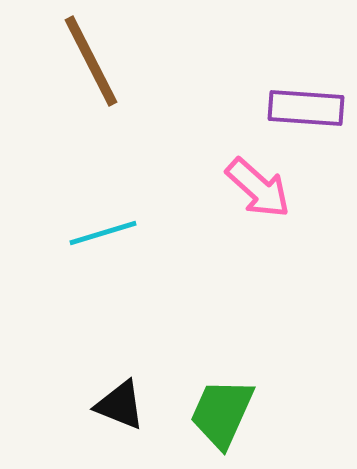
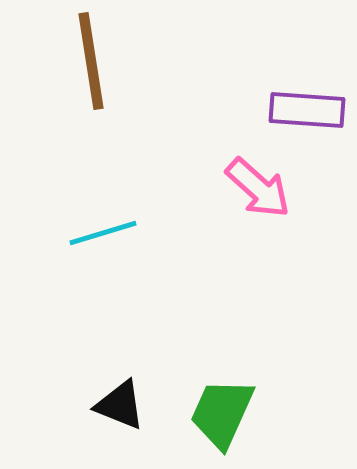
brown line: rotated 18 degrees clockwise
purple rectangle: moved 1 px right, 2 px down
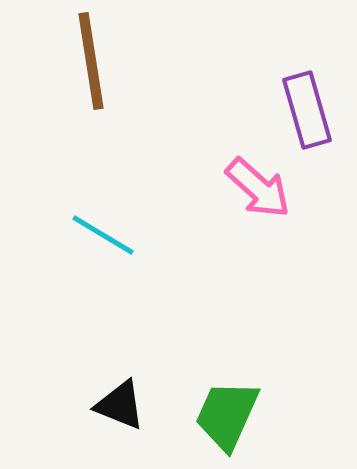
purple rectangle: rotated 70 degrees clockwise
cyan line: moved 2 px down; rotated 48 degrees clockwise
green trapezoid: moved 5 px right, 2 px down
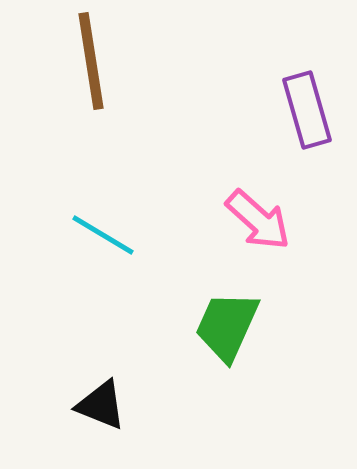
pink arrow: moved 32 px down
black triangle: moved 19 px left
green trapezoid: moved 89 px up
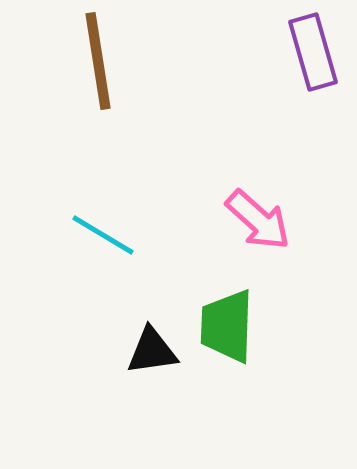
brown line: moved 7 px right
purple rectangle: moved 6 px right, 58 px up
green trapezoid: rotated 22 degrees counterclockwise
black triangle: moved 51 px right, 54 px up; rotated 30 degrees counterclockwise
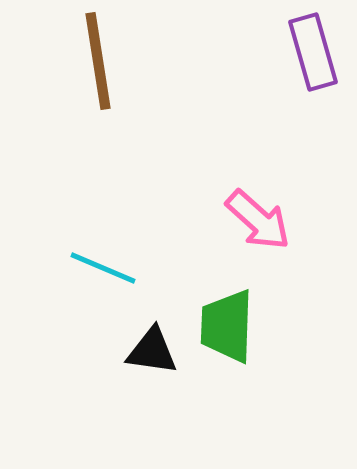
cyan line: moved 33 px down; rotated 8 degrees counterclockwise
black triangle: rotated 16 degrees clockwise
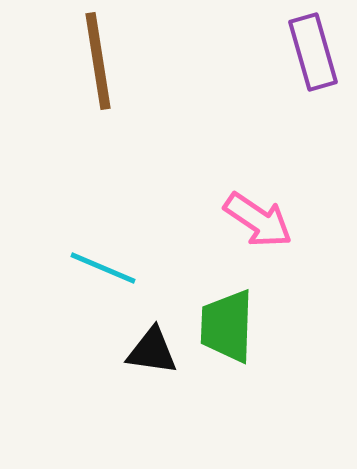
pink arrow: rotated 8 degrees counterclockwise
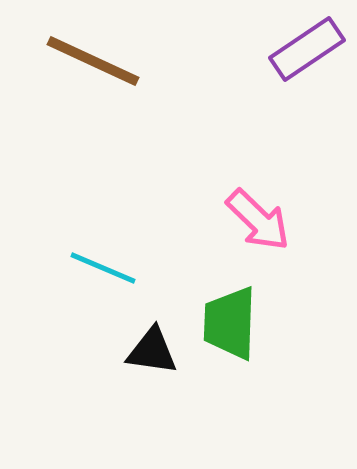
purple rectangle: moved 6 px left, 3 px up; rotated 72 degrees clockwise
brown line: moved 5 px left; rotated 56 degrees counterclockwise
pink arrow: rotated 10 degrees clockwise
green trapezoid: moved 3 px right, 3 px up
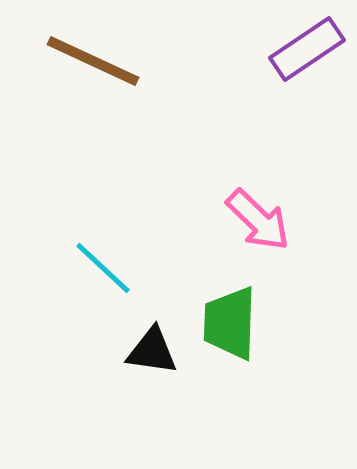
cyan line: rotated 20 degrees clockwise
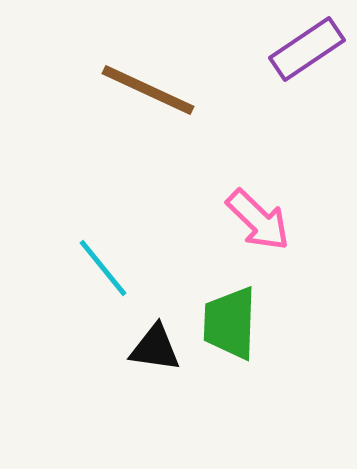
brown line: moved 55 px right, 29 px down
cyan line: rotated 8 degrees clockwise
black triangle: moved 3 px right, 3 px up
